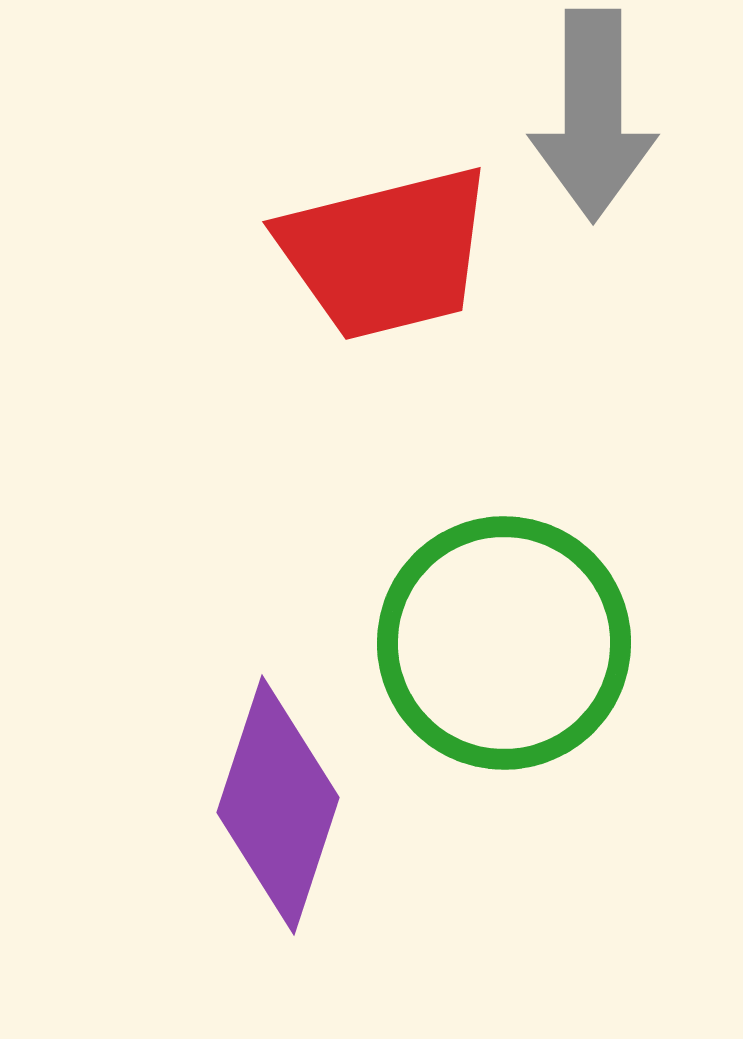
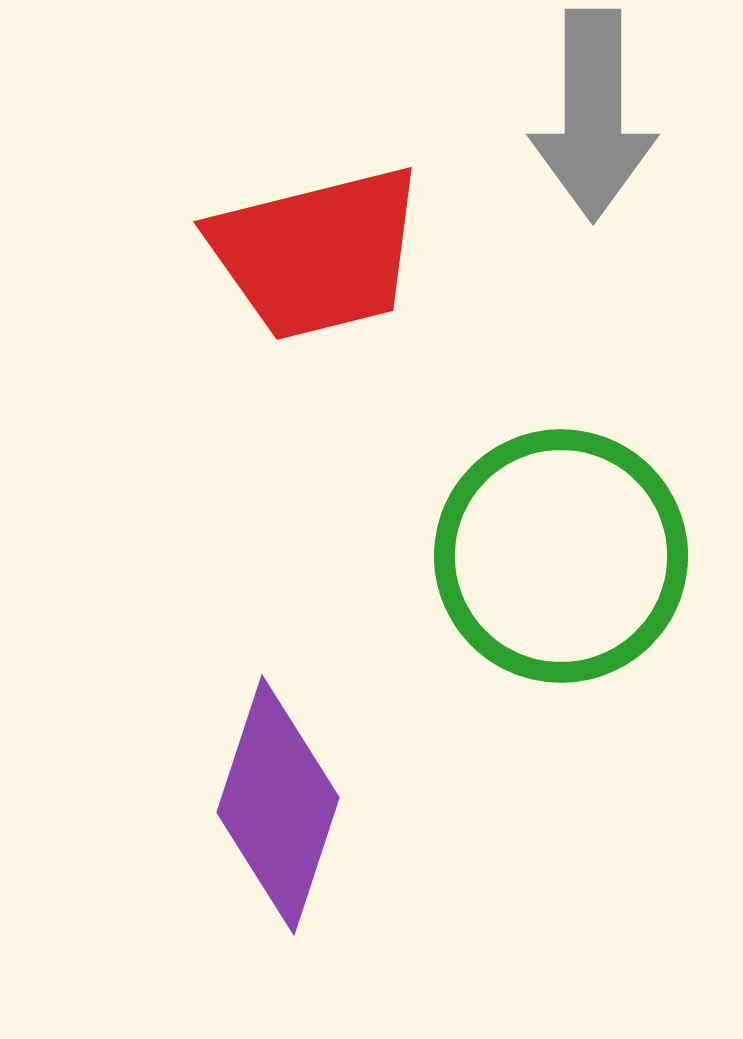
red trapezoid: moved 69 px left
green circle: moved 57 px right, 87 px up
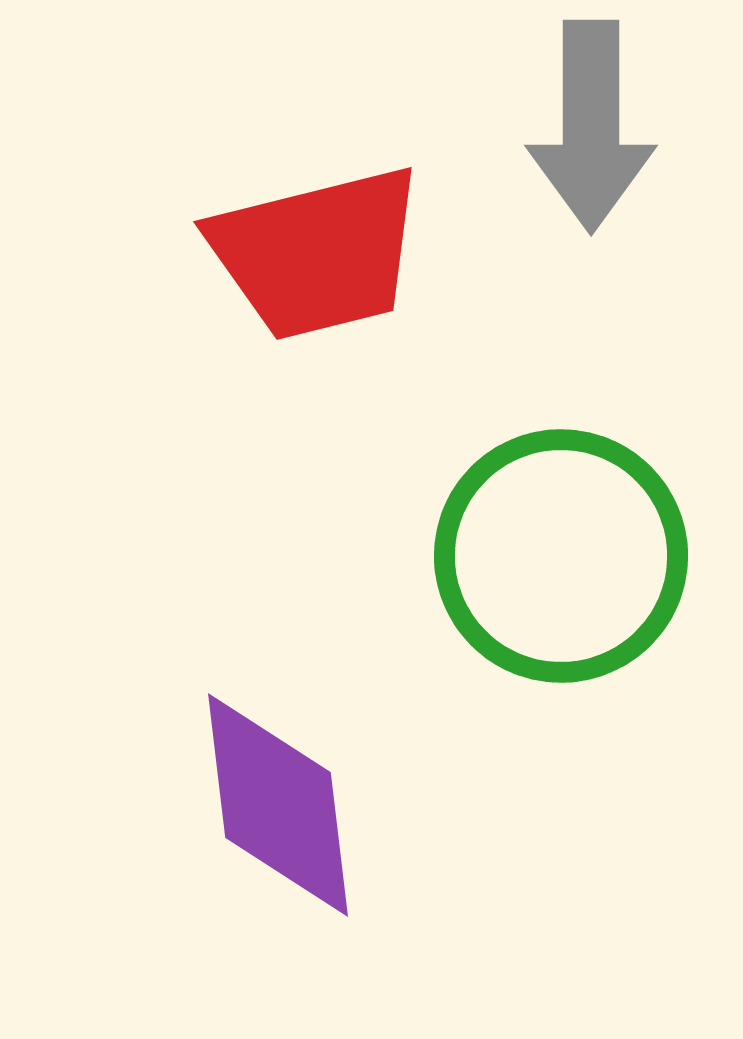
gray arrow: moved 2 px left, 11 px down
purple diamond: rotated 25 degrees counterclockwise
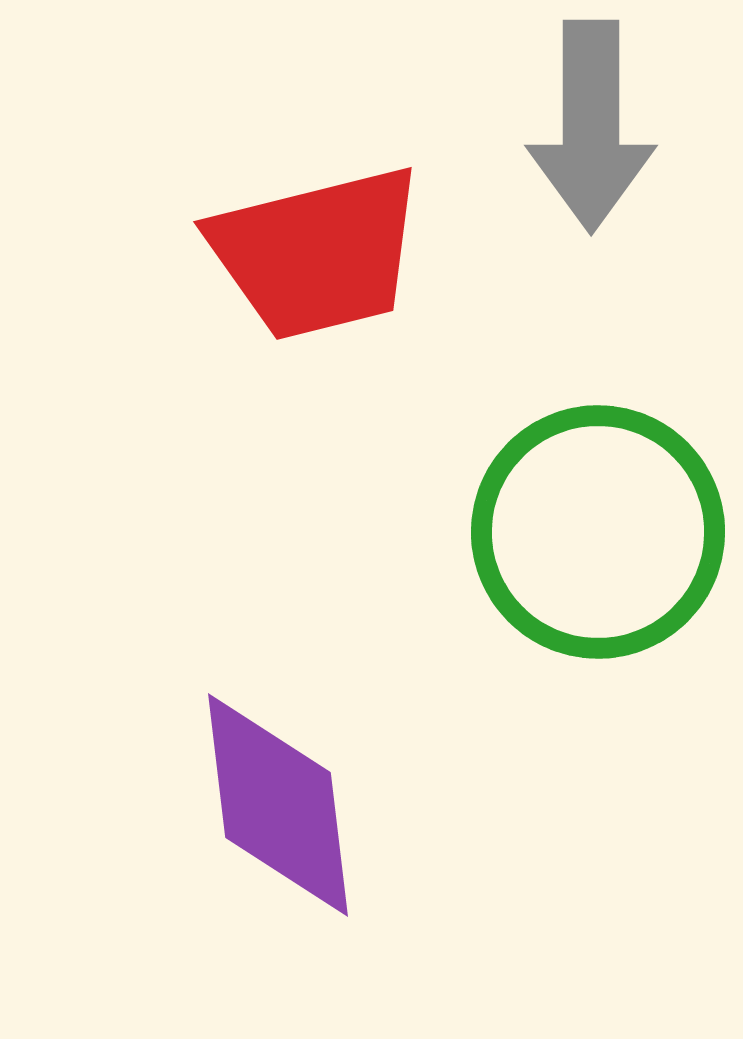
green circle: moved 37 px right, 24 px up
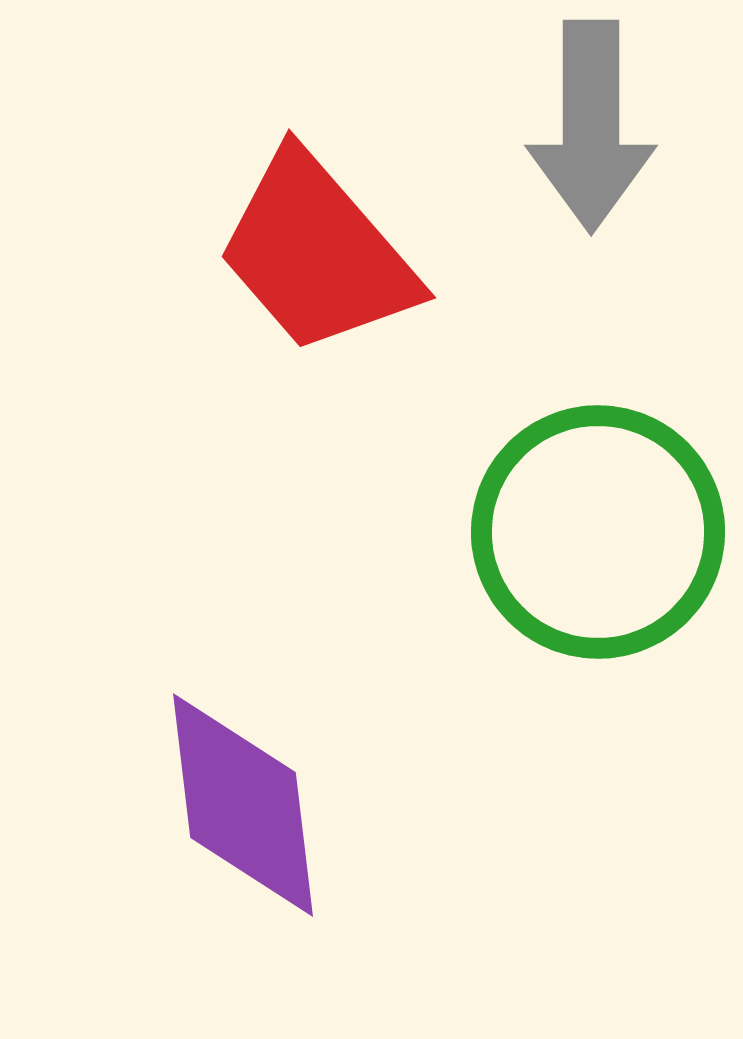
red trapezoid: rotated 63 degrees clockwise
purple diamond: moved 35 px left
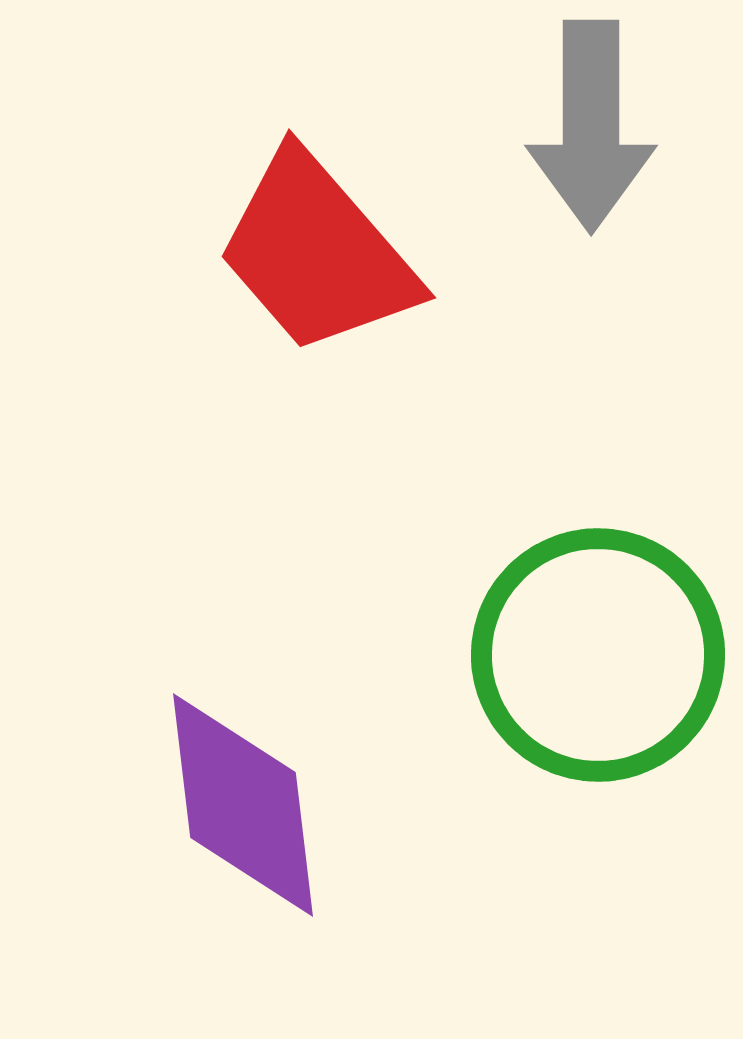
green circle: moved 123 px down
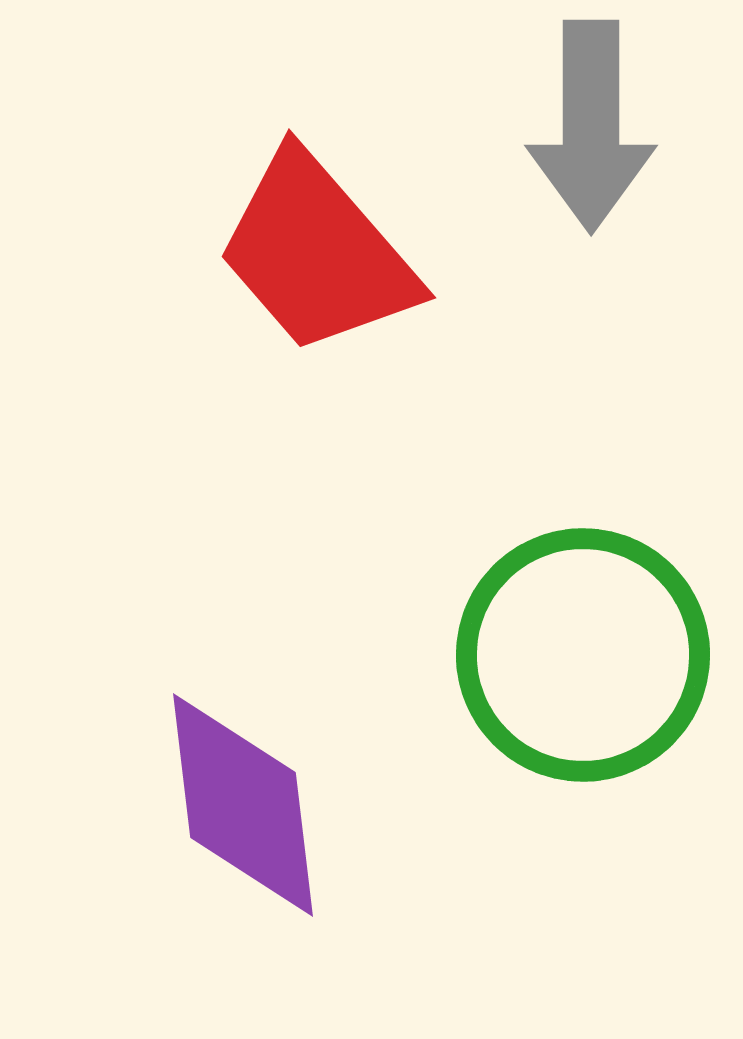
green circle: moved 15 px left
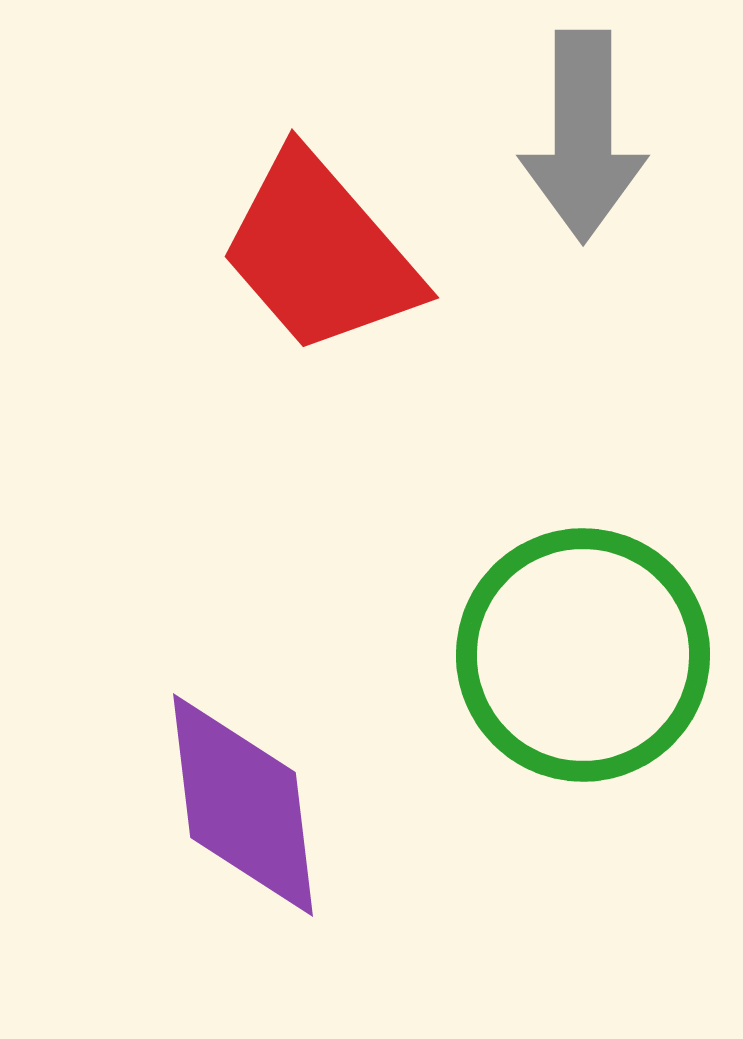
gray arrow: moved 8 px left, 10 px down
red trapezoid: moved 3 px right
